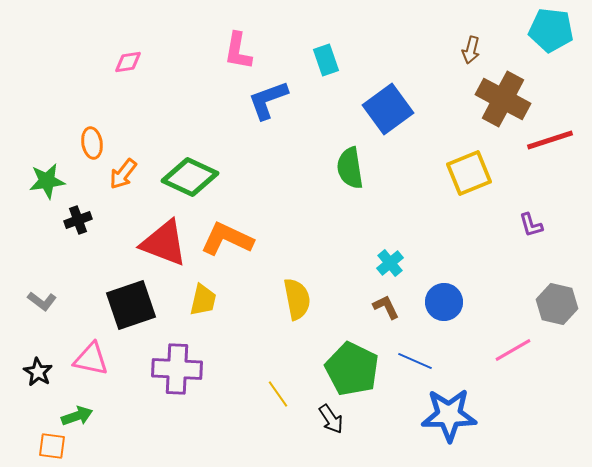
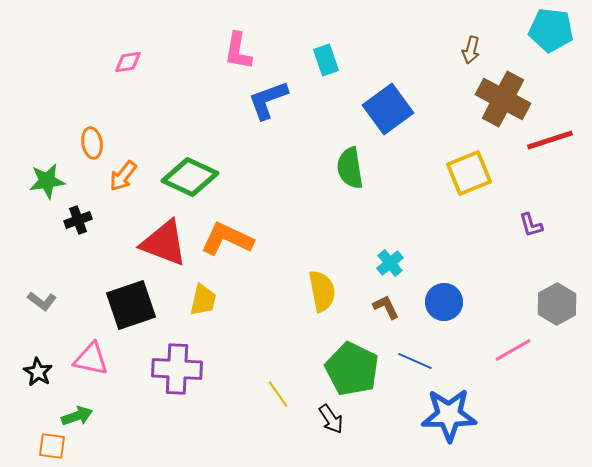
orange arrow: moved 2 px down
yellow semicircle: moved 25 px right, 8 px up
gray hexagon: rotated 18 degrees clockwise
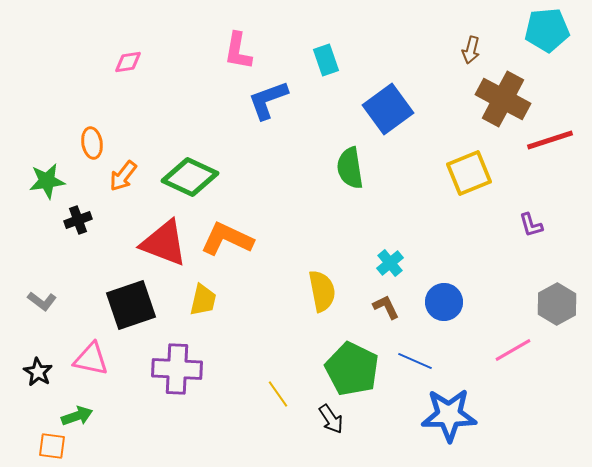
cyan pentagon: moved 4 px left; rotated 12 degrees counterclockwise
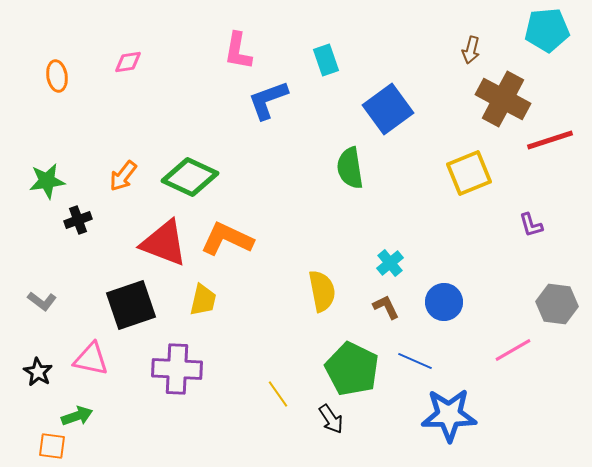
orange ellipse: moved 35 px left, 67 px up
gray hexagon: rotated 24 degrees counterclockwise
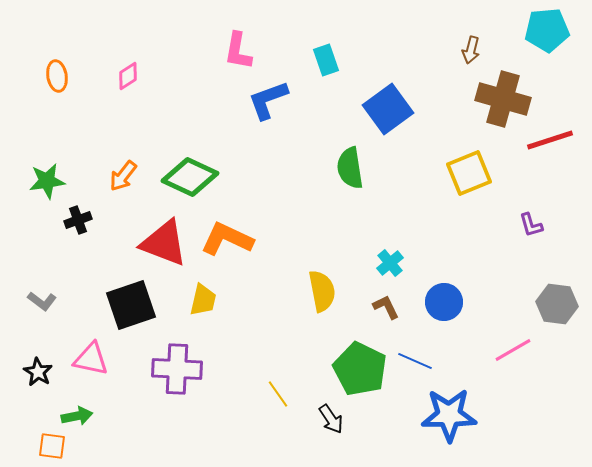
pink diamond: moved 14 px down; rotated 24 degrees counterclockwise
brown cross: rotated 12 degrees counterclockwise
green pentagon: moved 8 px right
green arrow: rotated 8 degrees clockwise
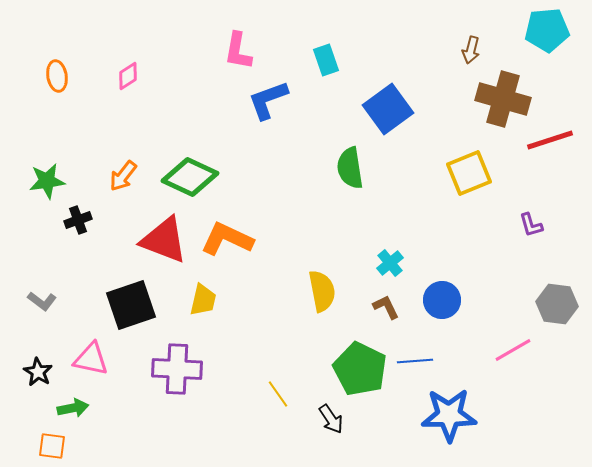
red triangle: moved 3 px up
blue circle: moved 2 px left, 2 px up
blue line: rotated 28 degrees counterclockwise
green arrow: moved 4 px left, 8 px up
